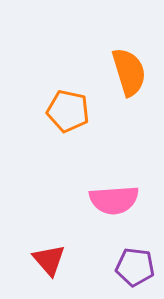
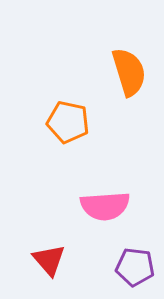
orange pentagon: moved 11 px down
pink semicircle: moved 9 px left, 6 px down
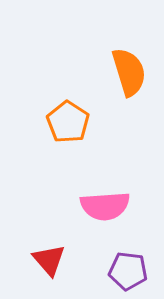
orange pentagon: rotated 21 degrees clockwise
purple pentagon: moved 7 px left, 4 px down
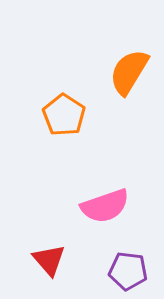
orange semicircle: rotated 132 degrees counterclockwise
orange pentagon: moved 4 px left, 7 px up
pink semicircle: rotated 15 degrees counterclockwise
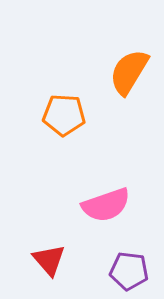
orange pentagon: rotated 30 degrees counterclockwise
pink semicircle: moved 1 px right, 1 px up
purple pentagon: moved 1 px right
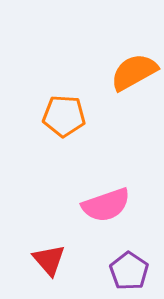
orange semicircle: moved 5 px right; rotated 30 degrees clockwise
orange pentagon: moved 1 px down
purple pentagon: rotated 27 degrees clockwise
